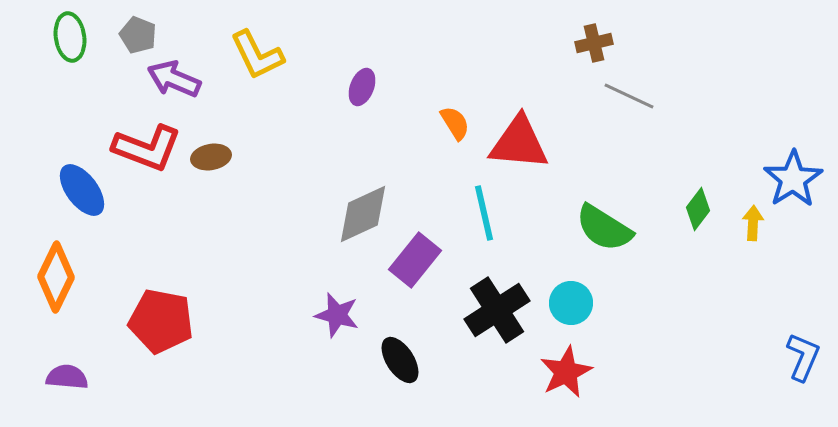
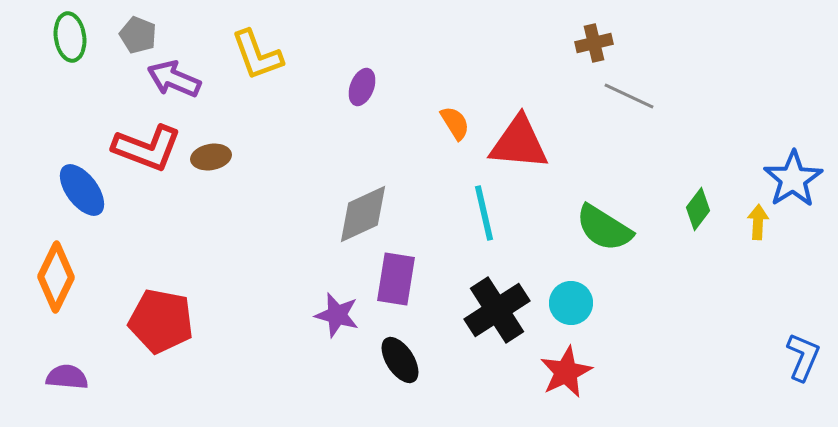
yellow L-shape: rotated 6 degrees clockwise
yellow arrow: moved 5 px right, 1 px up
purple rectangle: moved 19 px left, 19 px down; rotated 30 degrees counterclockwise
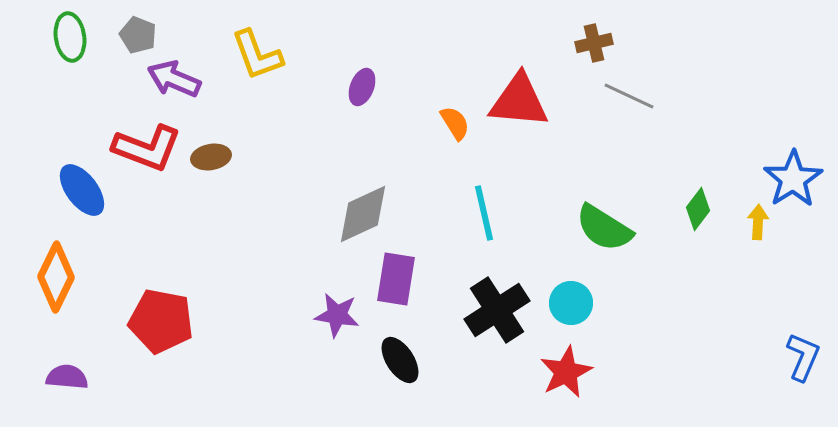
red triangle: moved 42 px up
purple star: rotated 6 degrees counterclockwise
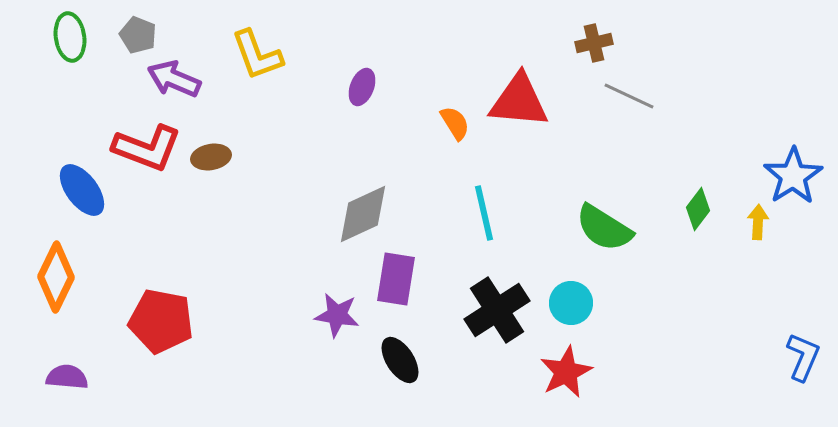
blue star: moved 3 px up
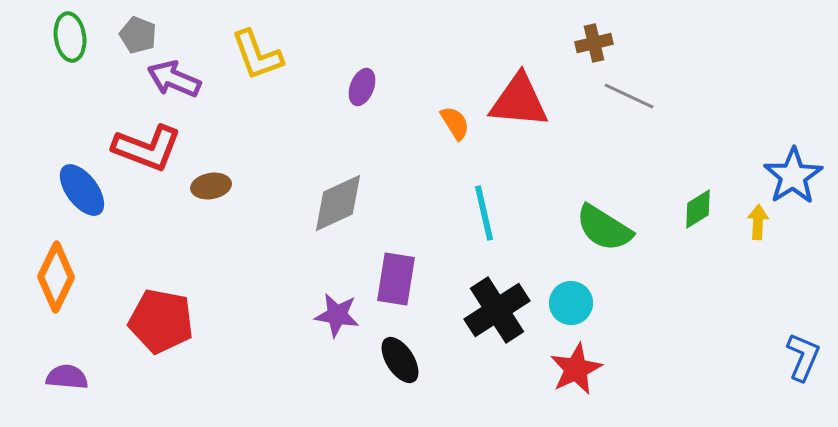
brown ellipse: moved 29 px down
green diamond: rotated 21 degrees clockwise
gray diamond: moved 25 px left, 11 px up
red star: moved 10 px right, 3 px up
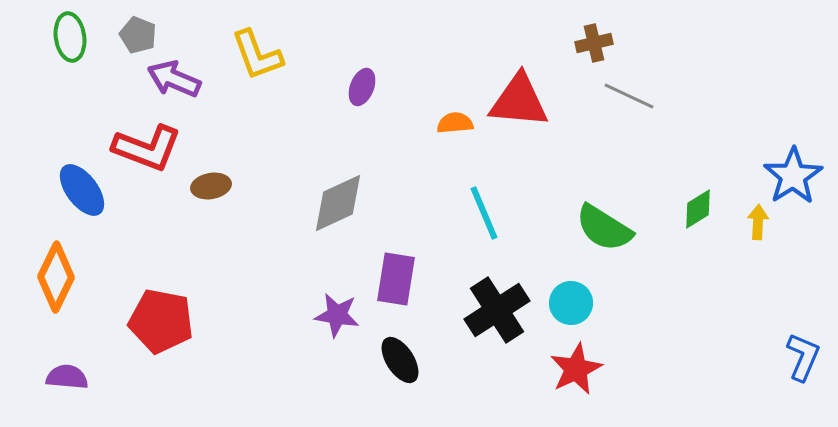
orange semicircle: rotated 63 degrees counterclockwise
cyan line: rotated 10 degrees counterclockwise
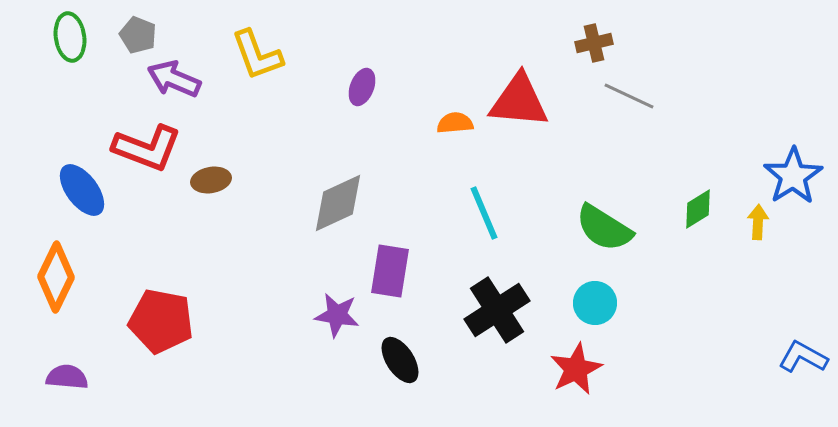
brown ellipse: moved 6 px up
purple rectangle: moved 6 px left, 8 px up
cyan circle: moved 24 px right
blue L-shape: rotated 84 degrees counterclockwise
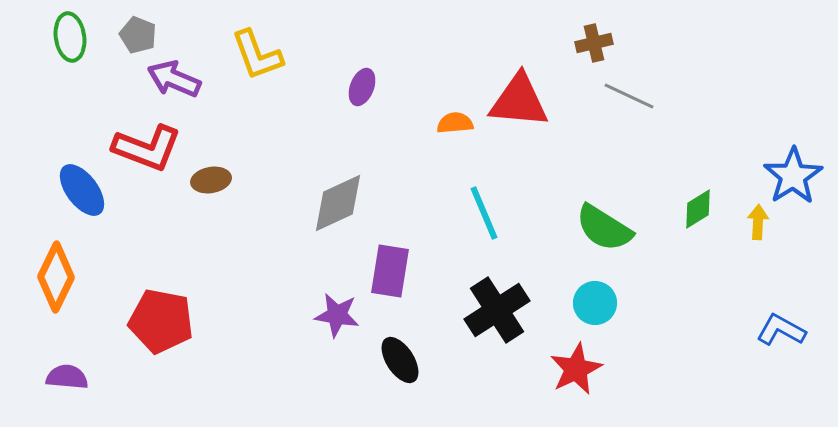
blue L-shape: moved 22 px left, 27 px up
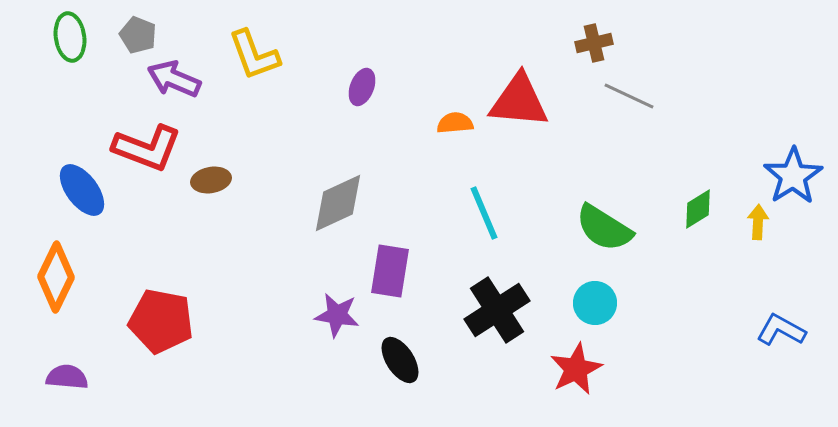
yellow L-shape: moved 3 px left
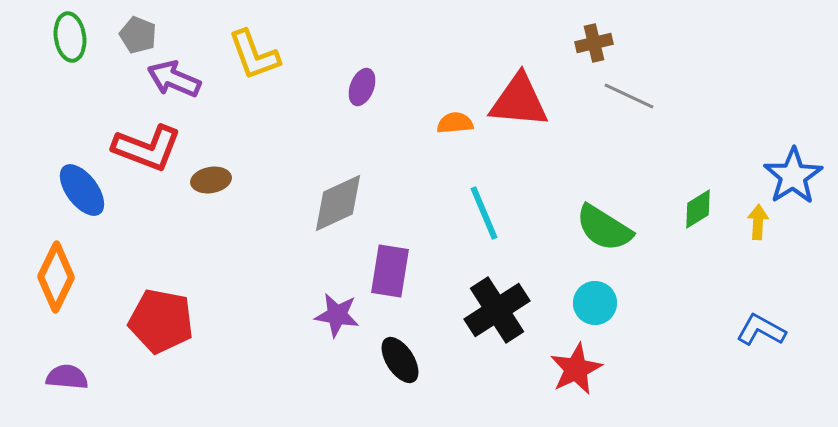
blue L-shape: moved 20 px left
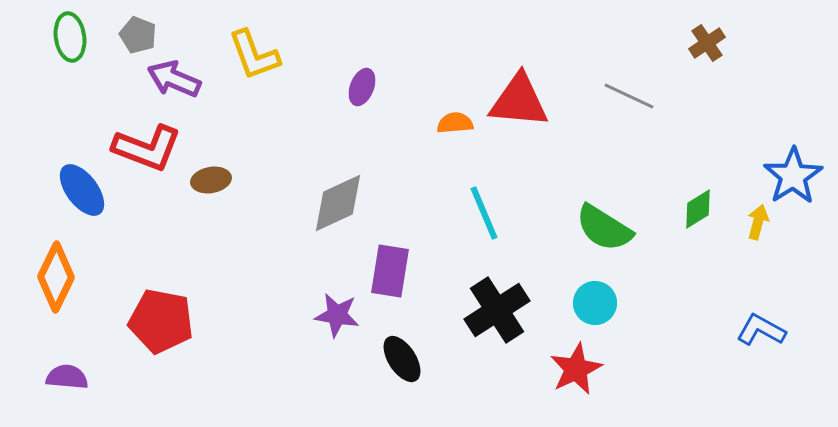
brown cross: moved 113 px right; rotated 21 degrees counterclockwise
yellow arrow: rotated 12 degrees clockwise
black ellipse: moved 2 px right, 1 px up
